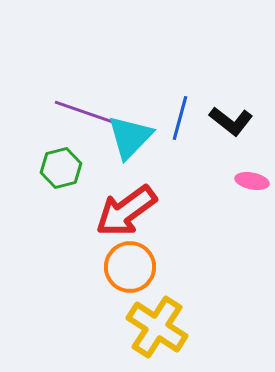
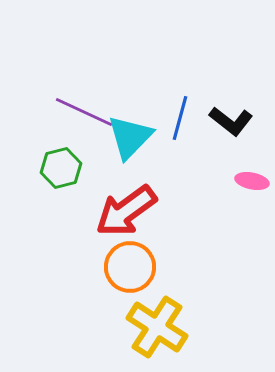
purple line: rotated 6 degrees clockwise
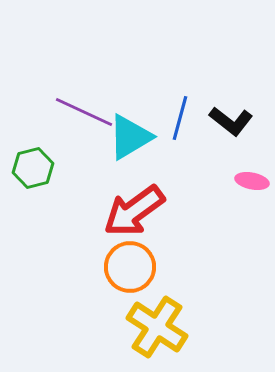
cyan triangle: rotated 15 degrees clockwise
green hexagon: moved 28 px left
red arrow: moved 8 px right
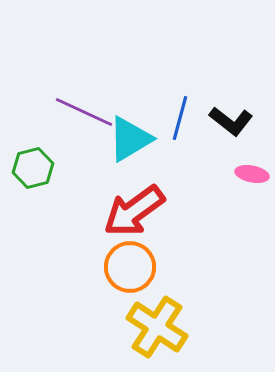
cyan triangle: moved 2 px down
pink ellipse: moved 7 px up
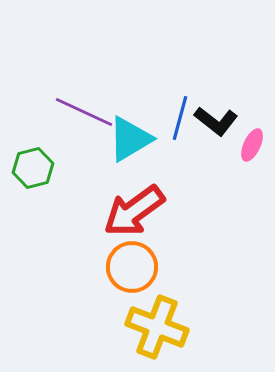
black L-shape: moved 15 px left
pink ellipse: moved 29 px up; rotated 76 degrees counterclockwise
orange circle: moved 2 px right
yellow cross: rotated 12 degrees counterclockwise
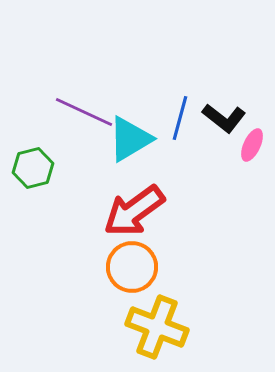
black L-shape: moved 8 px right, 3 px up
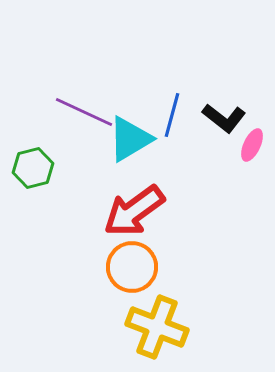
blue line: moved 8 px left, 3 px up
